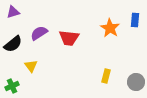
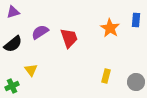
blue rectangle: moved 1 px right
purple semicircle: moved 1 px right, 1 px up
red trapezoid: rotated 115 degrees counterclockwise
yellow triangle: moved 4 px down
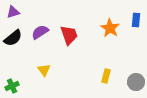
red trapezoid: moved 3 px up
black semicircle: moved 6 px up
yellow triangle: moved 13 px right
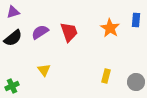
red trapezoid: moved 3 px up
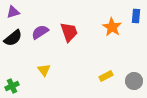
blue rectangle: moved 4 px up
orange star: moved 2 px right, 1 px up
yellow rectangle: rotated 48 degrees clockwise
gray circle: moved 2 px left, 1 px up
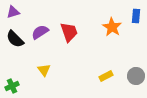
black semicircle: moved 2 px right, 1 px down; rotated 84 degrees clockwise
gray circle: moved 2 px right, 5 px up
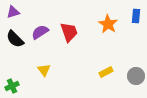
orange star: moved 4 px left, 3 px up
yellow rectangle: moved 4 px up
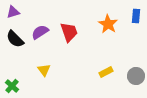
green cross: rotated 24 degrees counterclockwise
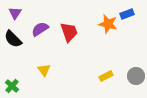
purple triangle: moved 2 px right, 1 px down; rotated 40 degrees counterclockwise
blue rectangle: moved 9 px left, 2 px up; rotated 64 degrees clockwise
orange star: rotated 18 degrees counterclockwise
purple semicircle: moved 3 px up
black semicircle: moved 2 px left
yellow rectangle: moved 4 px down
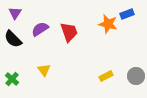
green cross: moved 7 px up
